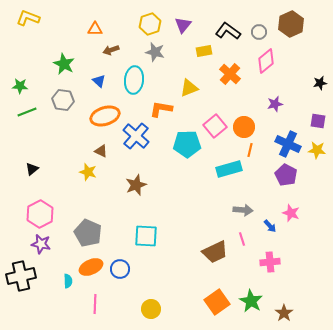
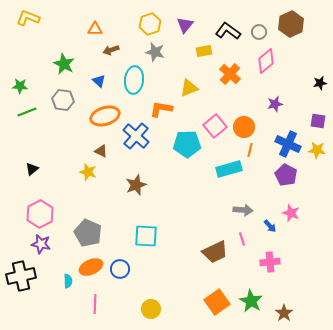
purple triangle at (183, 25): moved 2 px right
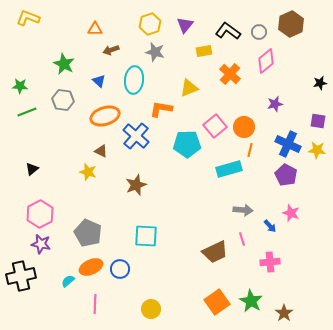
cyan semicircle at (68, 281): rotated 128 degrees counterclockwise
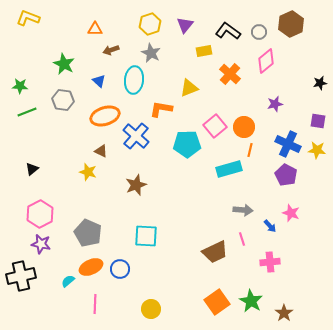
gray star at (155, 52): moved 4 px left, 1 px down; rotated 12 degrees clockwise
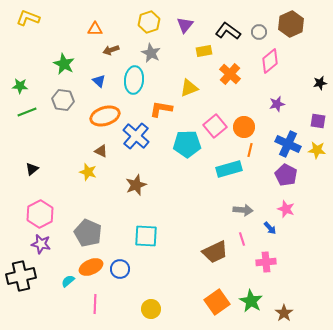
yellow hexagon at (150, 24): moved 1 px left, 2 px up
pink diamond at (266, 61): moved 4 px right
purple star at (275, 104): moved 2 px right
pink star at (291, 213): moved 5 px left, 4 px up
blue arrow at (270, 226): moved 2 px down
pink cross at (270, 262): moved 4 px left
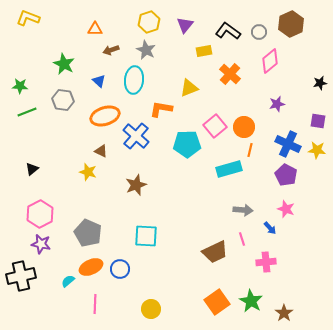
gray star at (151, 53): moved 5 px left, 3 px up
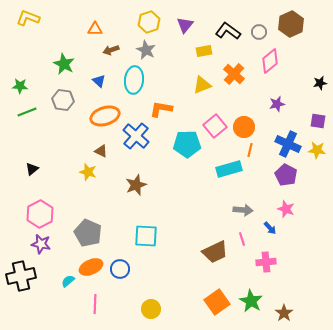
orange cross at (230, 74): moved 4 px right
yellow triangle at (189, 88): moved 13 px right, 3 px up
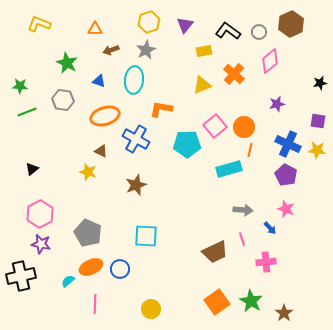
yellow L-shape at (28, 18): moved 11 px right, 6 px down
gray star at (146, 50): rotated 18 degrees clockwise
green star at (64, 64): moved 3 px right, 1 px up
blue triangle at (99, 81): rotated 24 degrees counterclockwise
blue cross at (136, 136): moved 3 px down; rotated 12 degrees counterclockwise
